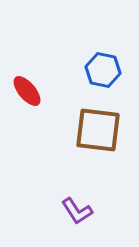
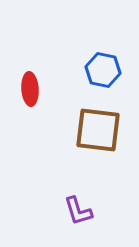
red ellipse: moved 3 px right, 2 px up; rotated 36 degrees clockwise
purple L-shape: moved 1 px right; rotated 16 degrees clockwise
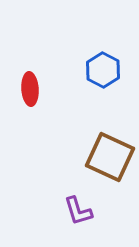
blue hexagon: rotated 16 degrees clockwise
brown square: moved 12 px right, 27 px down; rotated 18 degrees clockwise
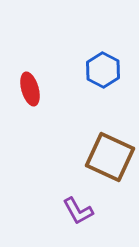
red ellipse: rotated 12 degrees counterclockwise
purple L-shape: rotated 12 degrees counterclockwise
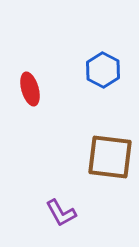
brown square: rotated 18 degrees counterclockwise
purple L-shape: moved 17 px left, 2 px down
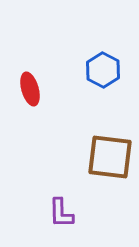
purple L-shape: rotated 28 degrees clockwise
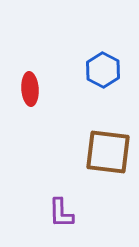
red ellipse: rotated 12 degrees clockwise
brown square: moved 2 px left, 5 px up
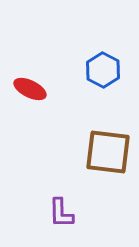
red ellipse: rotated 60 degrees counterclockwise
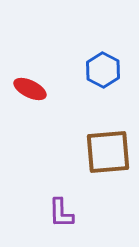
brown square: rotated 12 degrees counterclockwise
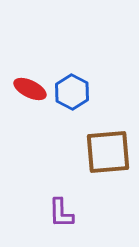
blue hexagon: moved 31 px left, 22 px down
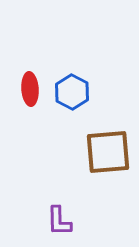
red ellipse: rotated 60 degrees clockwise
purple L-shape: moved 2 px left, 8 px down
